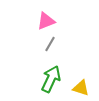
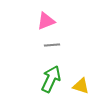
gray line: moved 2 px right, 1 px down; rotated 56 degrees clockwise
yellow triangle: moved 2 px up
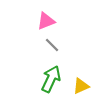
gray line: rotated 49 degrees clockwise
yellow triangle: rotated 42 degrees counterclockwise
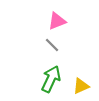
pink triangle: moved 11 px right
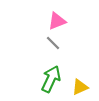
gray line: moved 1 px right, 2 px up
yellow triangle: moved 1 px left, 1 px down
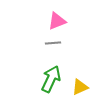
gray line: rotated 49 degrees counterclockwise
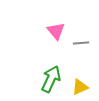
pink triangle: moved 1 px left, 10 px down; rotated 48 degrees counterclockwise
gray line: moved 28 px right
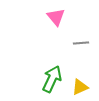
pink triangle: moved 14 px up
green arrow: moved 1 px right
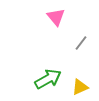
gray line: rotated 49 degrees counterclockwise
green arrow: moved 4 px left; rotated 36 degrees clockwise
